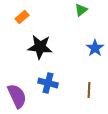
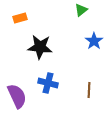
orange rectangle: moved 2 px left, 1 px down; rotated 24 degrees clockwise
blue star: moved 1 px left, 7 px up
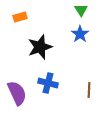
green triangle: rotated 24 degrees counterclockwise
orange rectangle: moved 1 px up
blue star: moved 14 px left, 7 px up
black star: rotated 25 degrees counterclockwise
purple semicircle: moved 3 px up
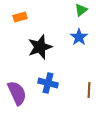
green triangle: rotated 24 degrees clockwise
blue star: moved 1 px left, 3 px down
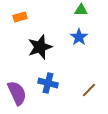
green triangle: rotated 40 degrees clockwise
brown line: rotated 42 degrees clockwise
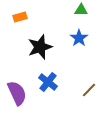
blue star: moved 1 px down
blue cross: moved 1 px up; rotated 24 degrees clockwise
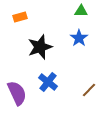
green triangle: moved 1 px down
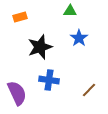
green triangle: moved 11 px left
blue cross: moved 1 px right, 2 px up; rotated 30 degrees counterclockwise
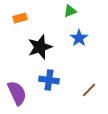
green triangle: rotated 24 degrees counterclockwise
orange rectangle: moved 1 px down
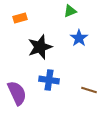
brown line: rotated 63 degrees clockwise
